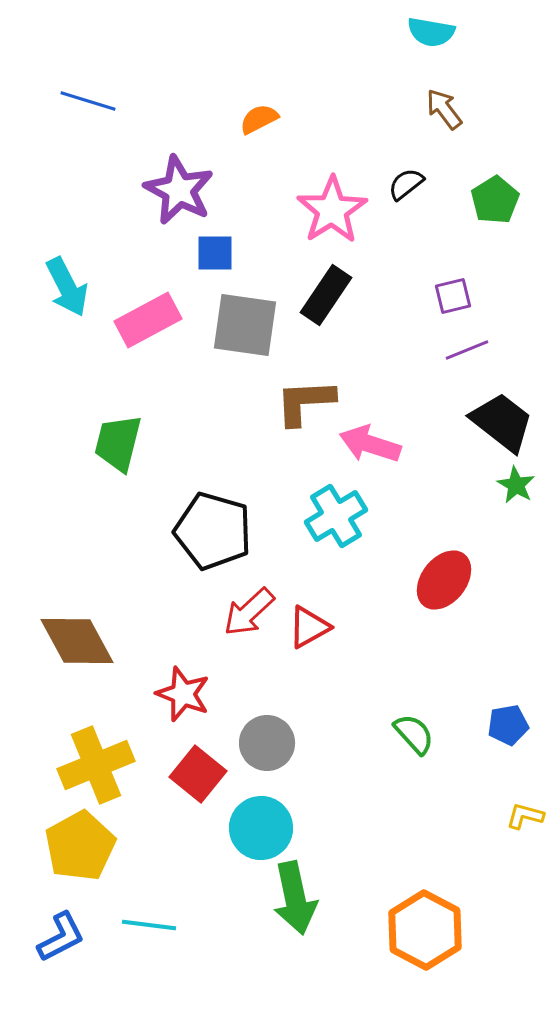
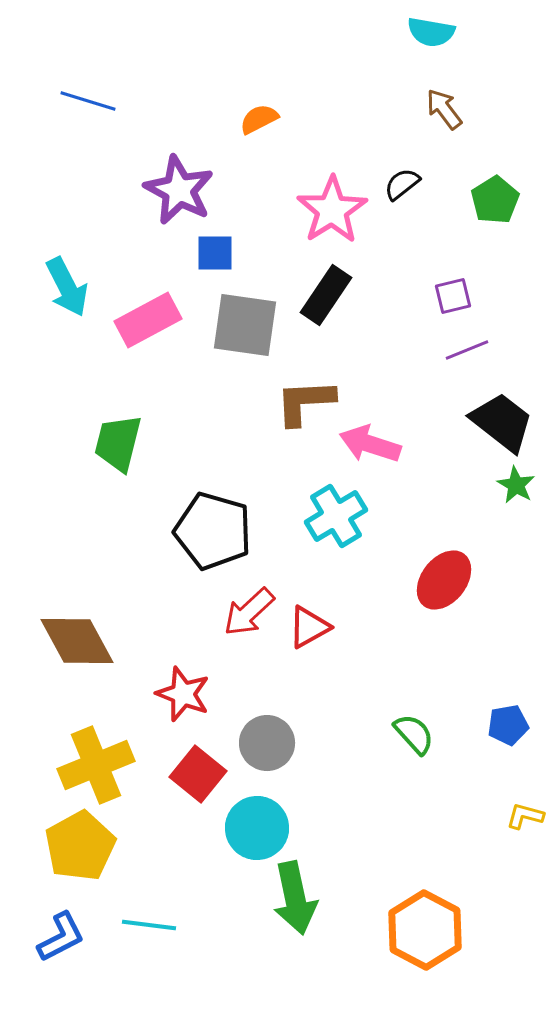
black semicircle: moved 4 px left
cyan circle: moved 4 px left
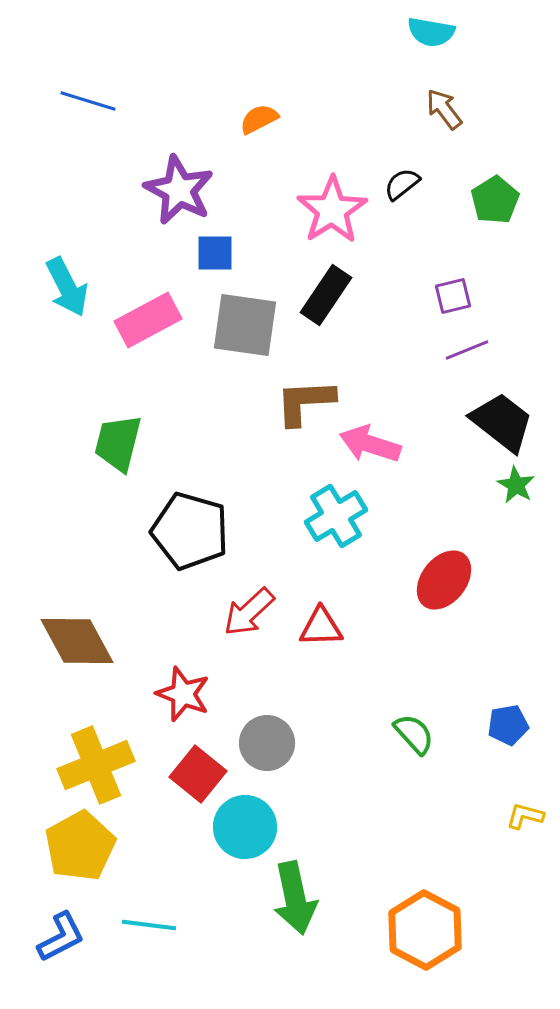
black pentagon: moved 23 px left
red triangle: moved 12 px right; rotated 27 degrees clockwise
cyan circle: moved 12 px left, 1 px up
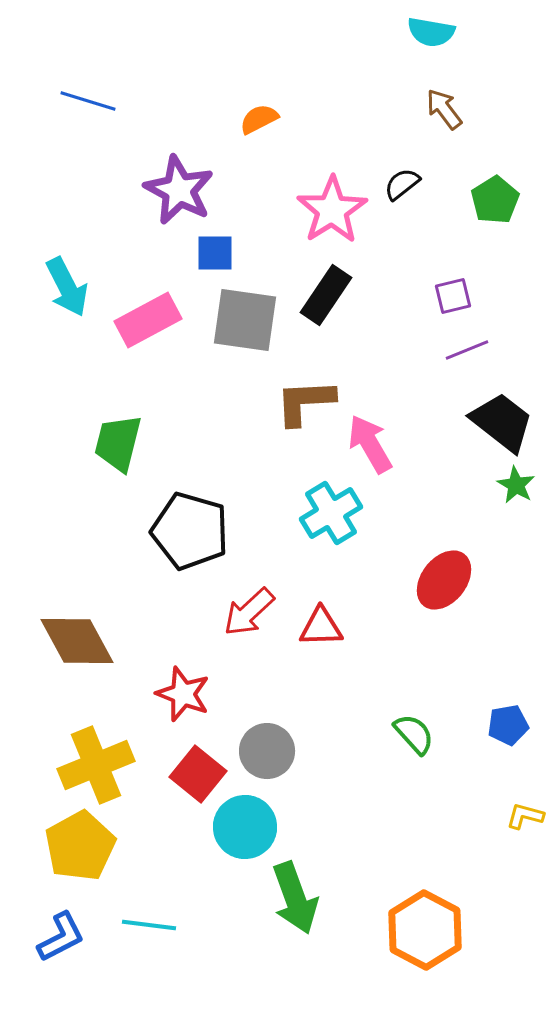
gray square: moved 5 px up
pink arrow: rotated 42 degrees clockwise
cyan cross: moved 5 px left, 3 px up
gray circle: moved 8 px down
green arrow: rotated 8 degrees counterclockwise
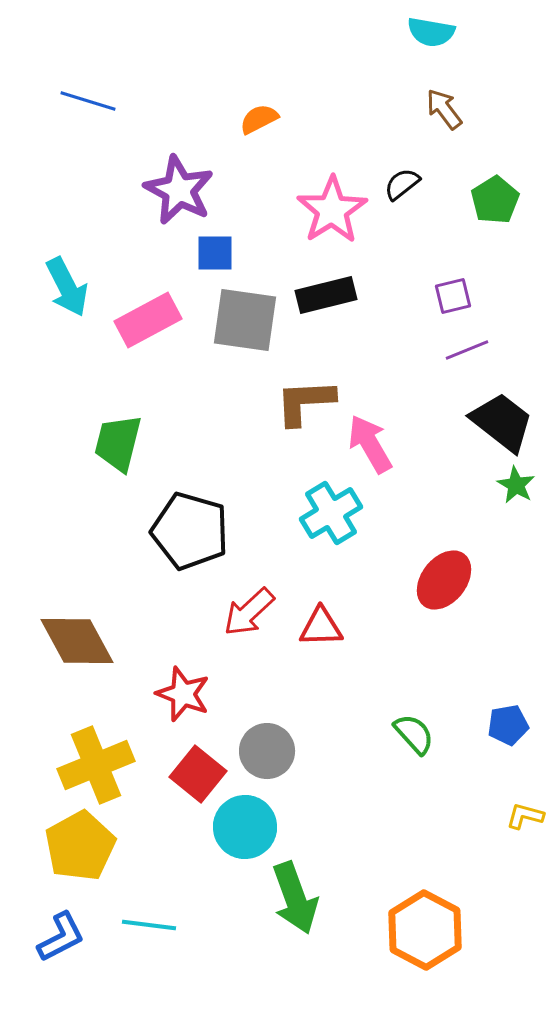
black rectangle: rotated 42 degrees clockwise
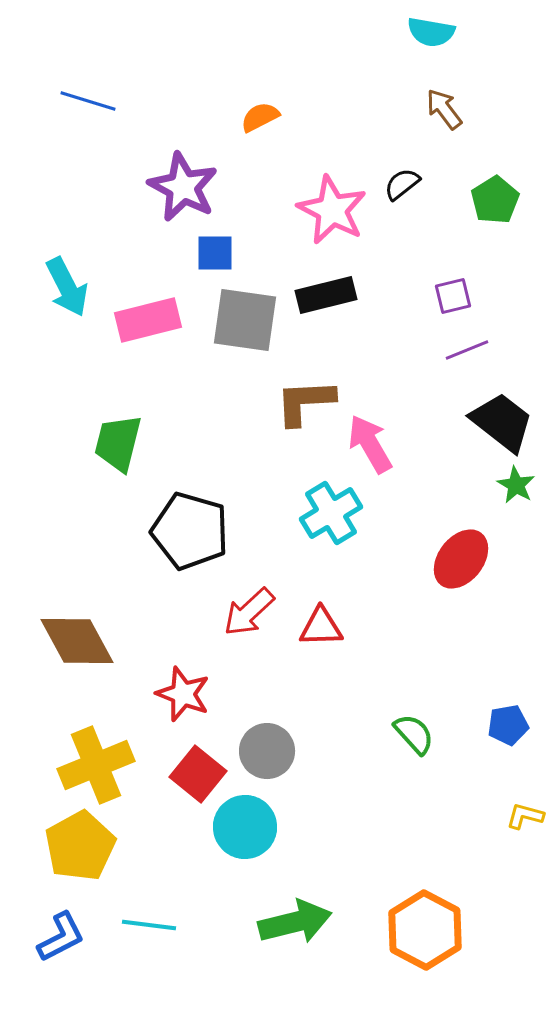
orange semicircle: moved 1 px right, 2 px up
purple star: moved 4 px right, 3 px up
pink star: rotated 12 degrees counterclockwise
pink rectangle: rotated 14 degrees clockwise
red ellipse: moved 17 px right, 21 px up
green arrow: moved 24 px down; rotated 84 degrees counterclockwise
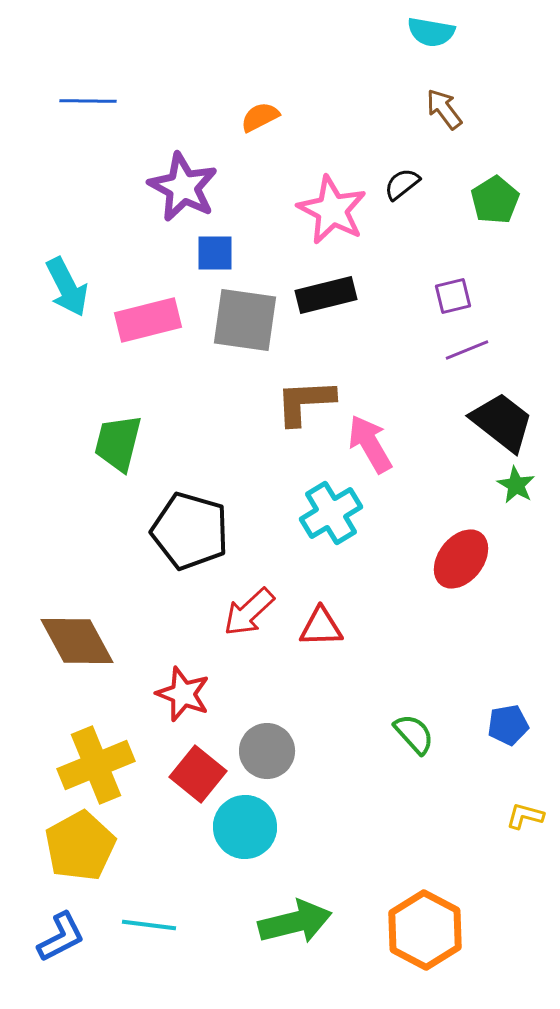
blue line: rotated 16 degrees counterclockwise
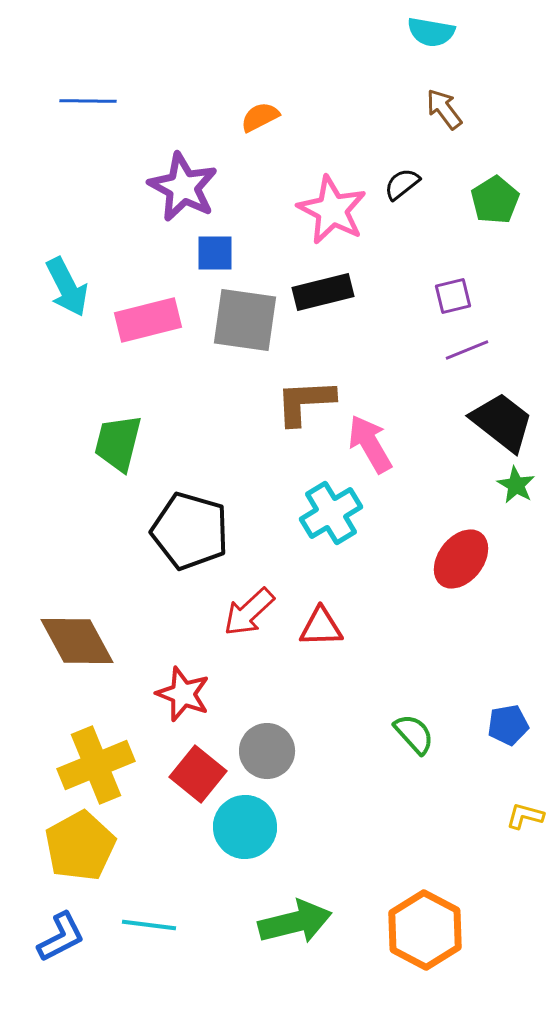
black rectangle: moved 3 px left, 3 px up
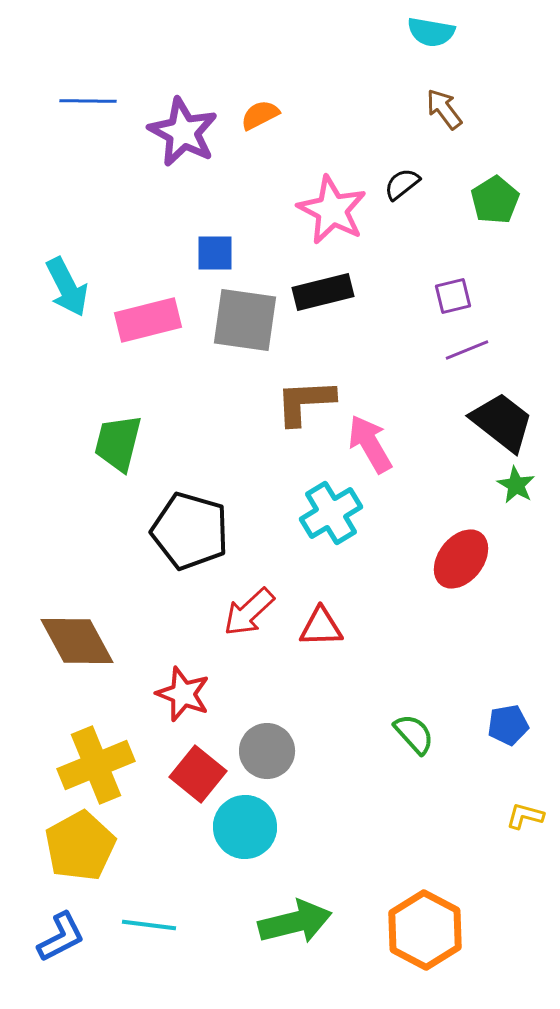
orange semicircle: moved 2 px up
purple star: moved 55 px up
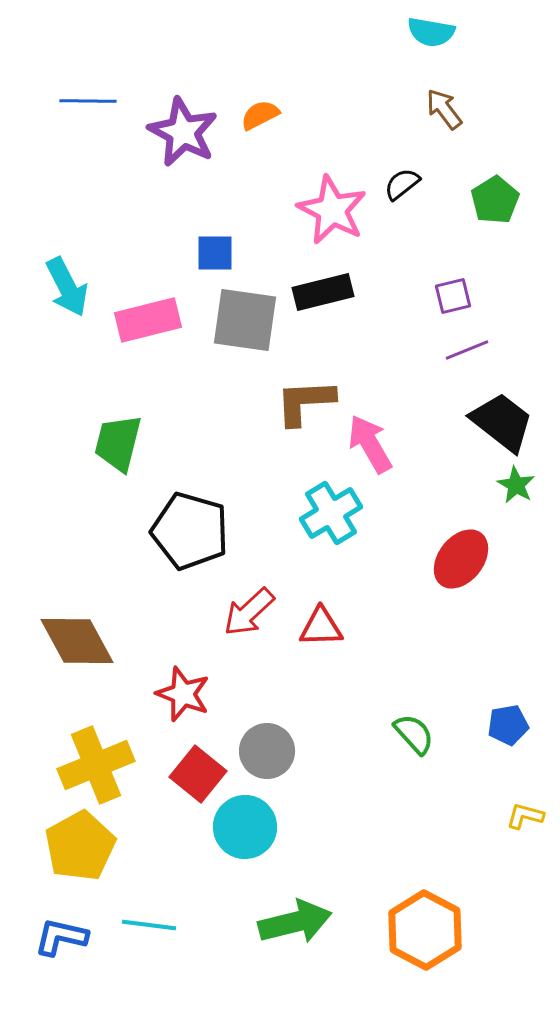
blue L-shape: rotated 140 degrees counterclockwise
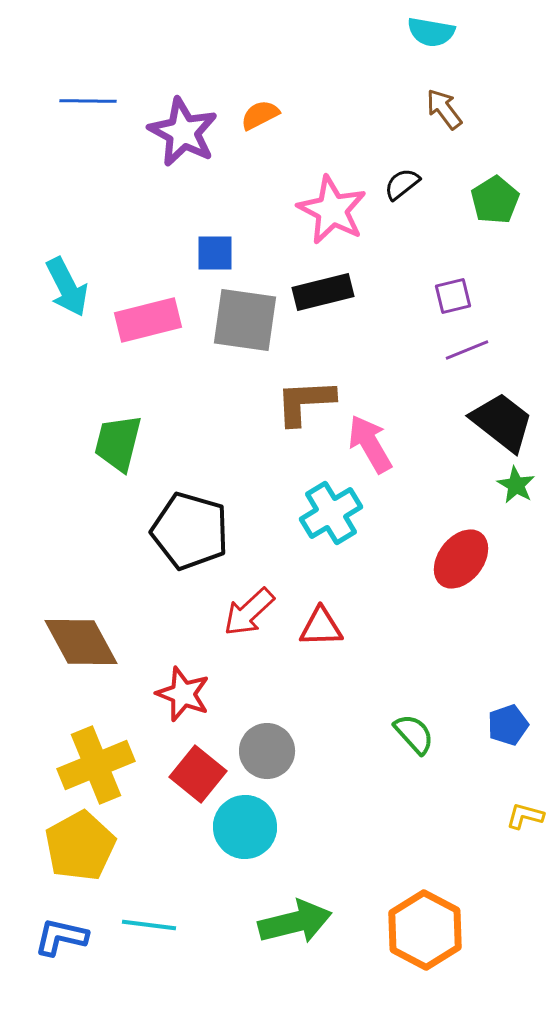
brown diamond: moved 4 px right, 1 px down
blue pentagon: rotated 9 degrees counterclockwise
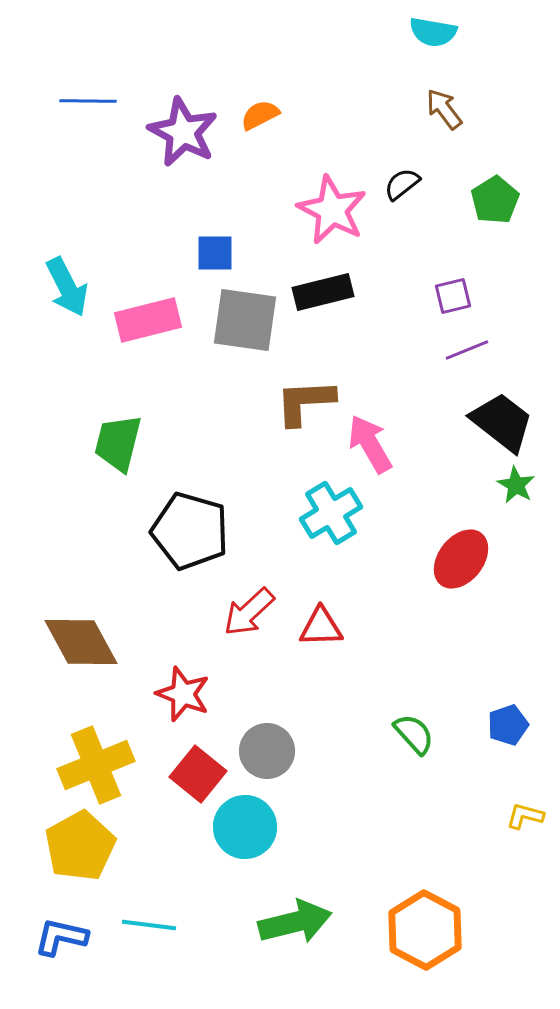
cyan semicircle: moved 2 px right
